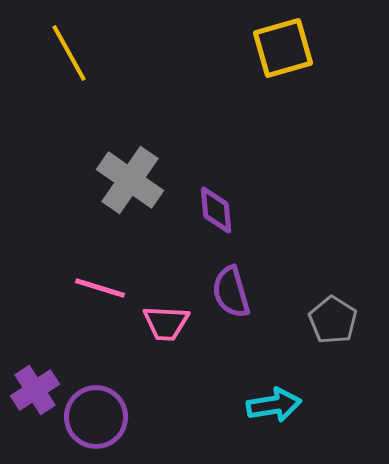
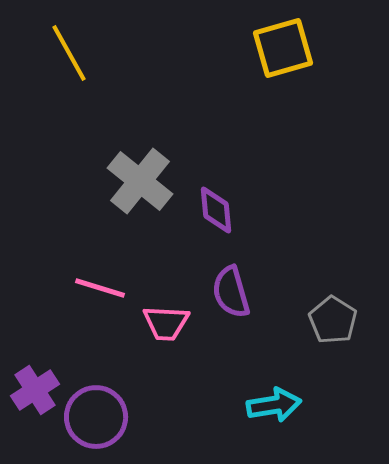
gray cross: moved 10 px right, 1 px down; rotated 4 degrees clockwise
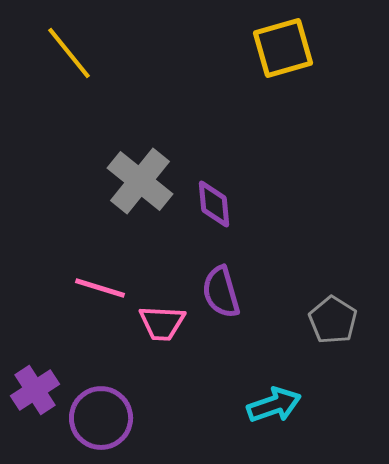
yellow line: rotated 10 degrees counterclockwise
purple diamond: moved 2 px left, 6 px up
purple semicircle: moved 10 px left
pink trapezoid: moved 4 px left
cyan arrow: rotated 10 degrees counterclockwise
purple circle: moved 5 px right, 1 px down
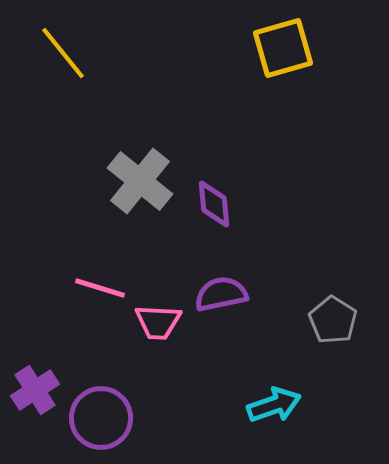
yellow line: moved 6 px left
purple semicircle: moved 2 px down; rotated 94 degrees clockwise
pink trapezoid: moved 4 px left, 1 px up
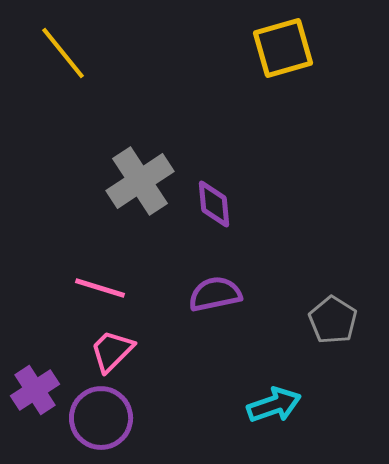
gray cross: rotated 18 degrees clockwise
purple semicircle: moved 6 px left
pink trapezoid: moved 46 px left, 29 px down; rotated 132 degrees clockwise
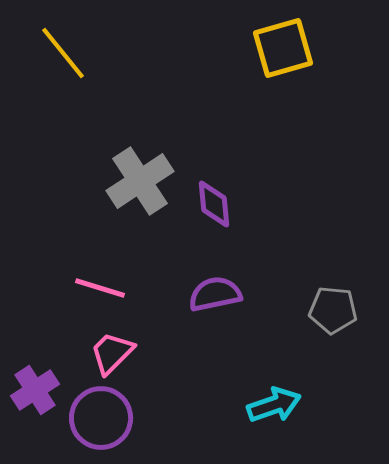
gray pentagon: moved 10 px up; rotated 27 degrees counterclockwise
pink trapezoid: moved 2 px down
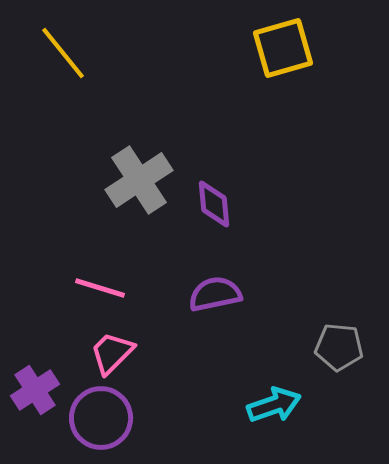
gray cross: moved 1 px left, 1 px up
gray pentagon: moved 6 px right, 37 px down
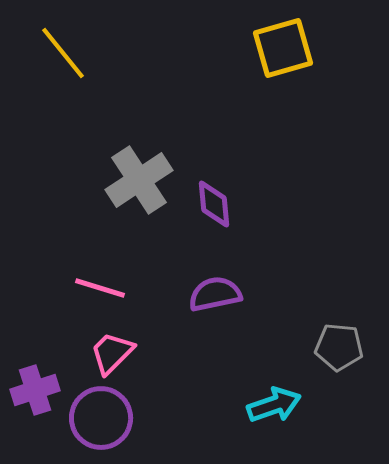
purple cross: rotated 15 degrees clockwise
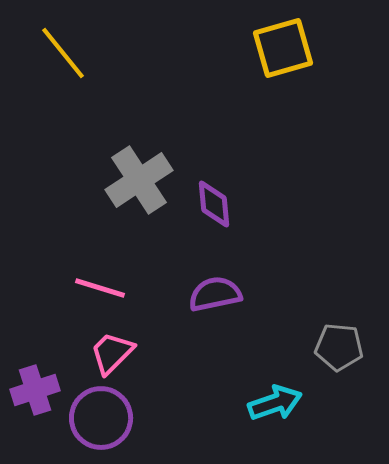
cyan arrow: moved 1 px right, 2 px up
